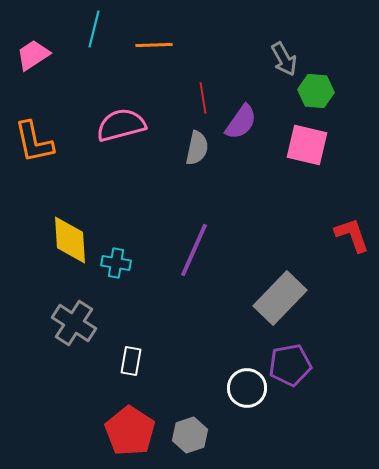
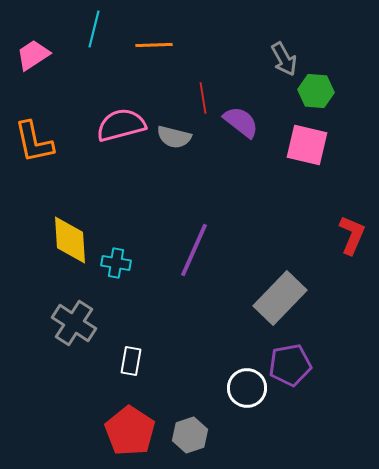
purple semicircle: rotated 87 degrees counterclockwise
gray semicircle: moved 23 px left, 11 px up; rotated 92 degrees clockwise
red L-shape: rotated 42 degrees clockwise
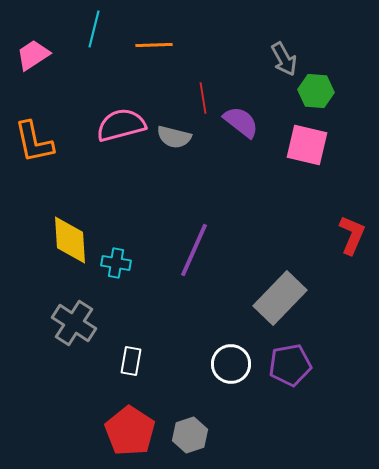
white circle: moved 16 px left, 24 px up
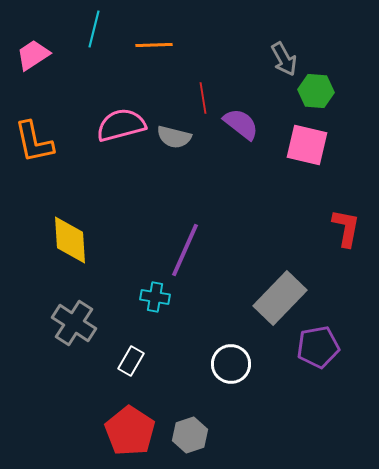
purple semicircle: moved 2 px down
red L-shape: moved 6 px left, 7 px up; rotated 12 degrees counterclockwise
purple line: moved 9 px left
cyan cross: moved 39 px right, 34 px down
white rectangle: rotated 20 degrees clockwise
purple pentagon: moved 28 px right, 18 px up
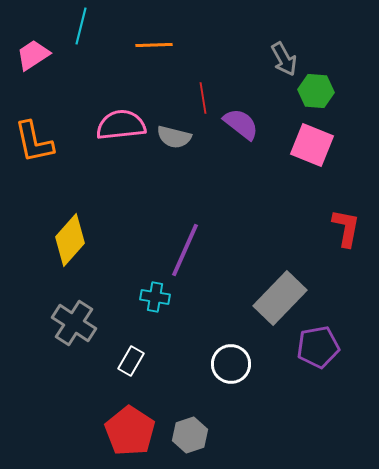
cyan line: moved 13 px left, 3 px up
pink semicircle: rotated 9 degrees clockwise
pink square: moved 5 px right; rotated 9 degrees clockwise
yellow diamond: rotated 45 degrees clockwise
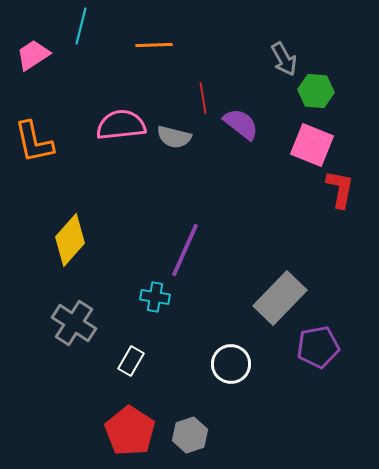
red L-shape: moved 6 px left, 39 px up
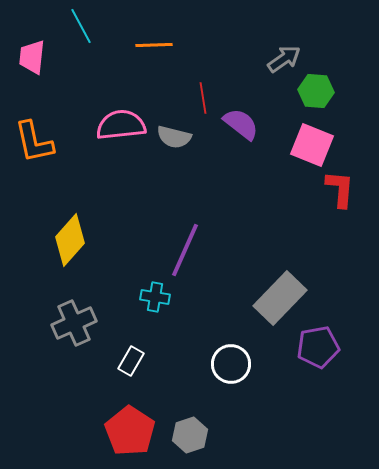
cyan line: rotated 42 degrees counterclockwise
pink trapezoid: moved 1 px left, 2 px down; rotated 51 degrees counterclockwise
gray arrow: rotated 96 degrees counterclockwise
red L-shape: rotated 6 degrees counterclockwise
gray cross: rotated 33 degrees clockwise
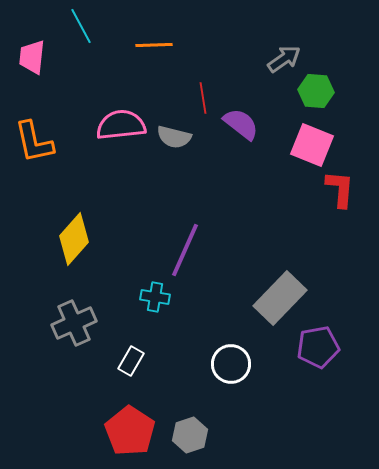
yellow diamond: moved 4 px right, 1 px up
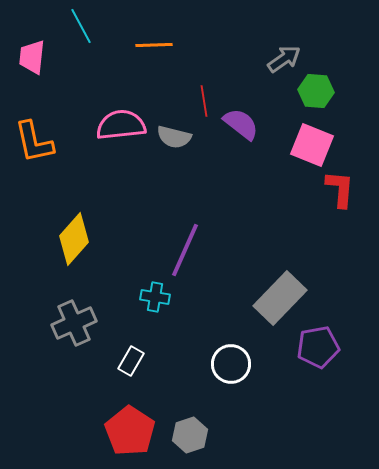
red line: moved 1 px right, 3 px down
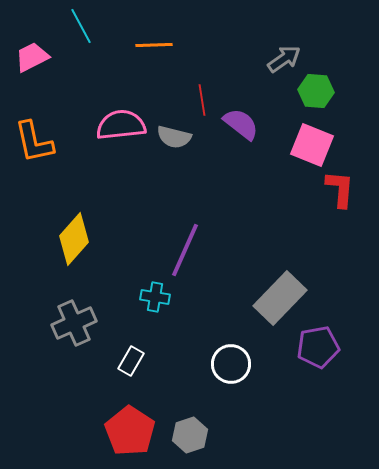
pink trapezoid: rotated 57 degrees clockwise
red line: moved 2 px left, 1 px up
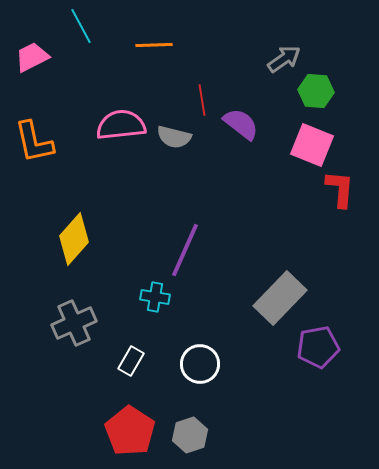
white circle: moved 31 px left
